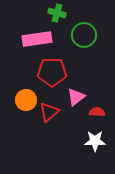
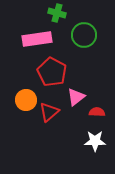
red pentagon: rotated 28 degrees clockwise
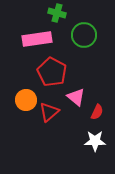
pink triangle: rotated 42 degrees counterclockwise
red semicircle: rotated 112 degrees clockwise
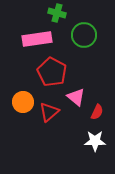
orange circle: moved 3 px left, 2 px down
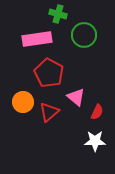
green cross: moved 1 px right, 1 px down
red pentagon: moved 3 px left, 1 px down
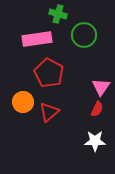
pink triangle: moved 25 px right, 10 px up; rotated 24 degrees clockwise
red semicircle: moved 3 px up
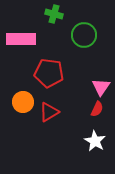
green cross: moved 4 px left
pink rectangle: moved 16 px left; rotated 8 degrees clockwise
red pentagon: rotated 20 degrees counterclockwise
red triangle: rotated 10 degrees clockwise
white star: rotated 30 degrees clockwise
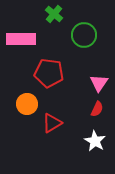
green cross: rotated 24 degrees clockwise
pink triangle: moved 2 px left, 4 px up
orange circle: moved 4 px right, 2 px down
red triangle: moved 3 px right, 11 px down
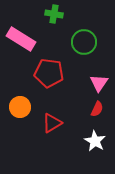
green cross: rotated 30 degrees counterclockwise
green circle: moved 7 px down
pink rectangle: rotated 32 degrees clockwise
orange circle: moved 7 px left, 3 px down
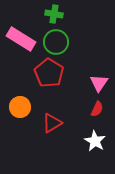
green circle: moved 28 px left
red pentagon: rotated 24 degrees clockwise
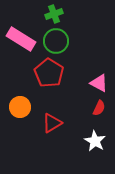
green cross: rotated 30 degrees counterclockwise
green circle: moved 1 px up
pink triangle: rotated 36 degrees counterclockwise
red semicircle: moved 2 px right, 1 px up
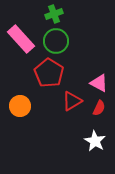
pink rectangle: rotated 16 degrees clockwise
orange circle: moved 1 px up
red triangle: moved 20 px right, 22 px up
